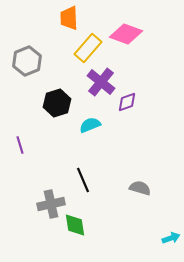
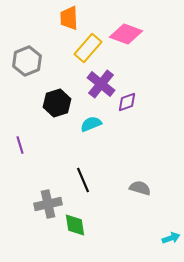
purple cross: moved 2 px down
cyan semicircle: moved 1 px right, 1 px up
gray cross: moved 3 px left
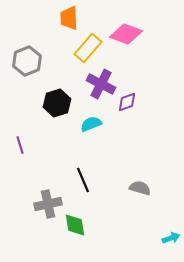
purple cross: rotated 12 degrees counterclockwise
